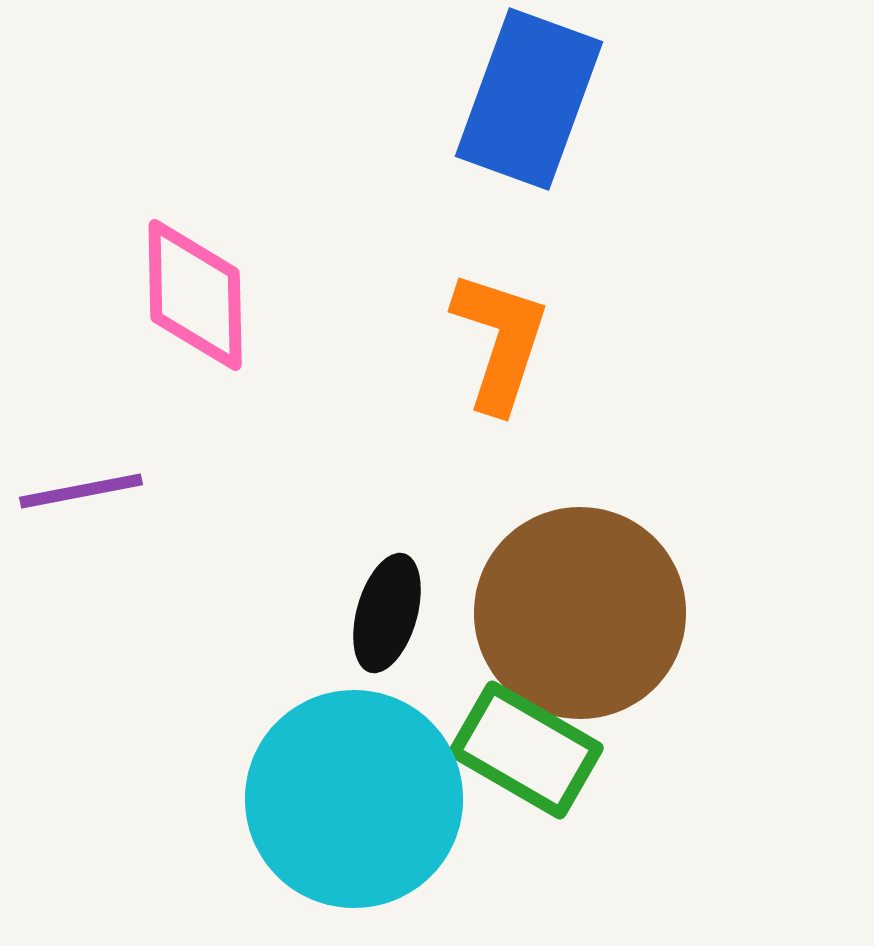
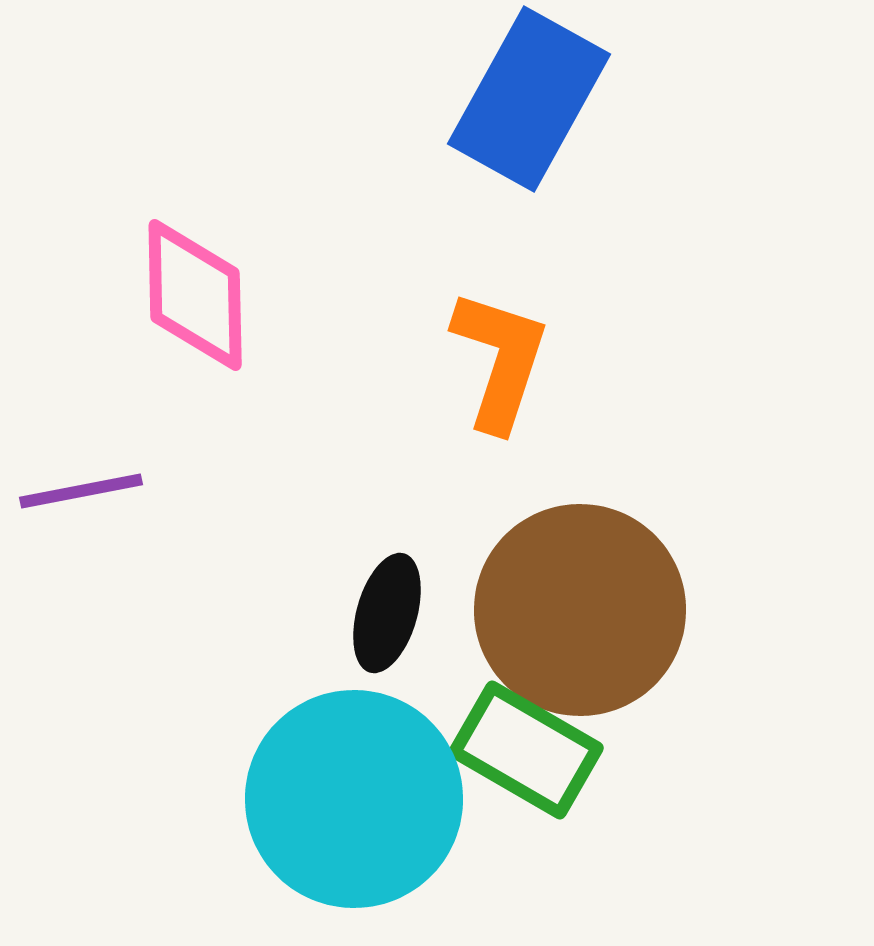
blue rectangle: rotated 9 degrees clockwise
orange L-shape: moved 19 px down
brown circle: moved 3 px up
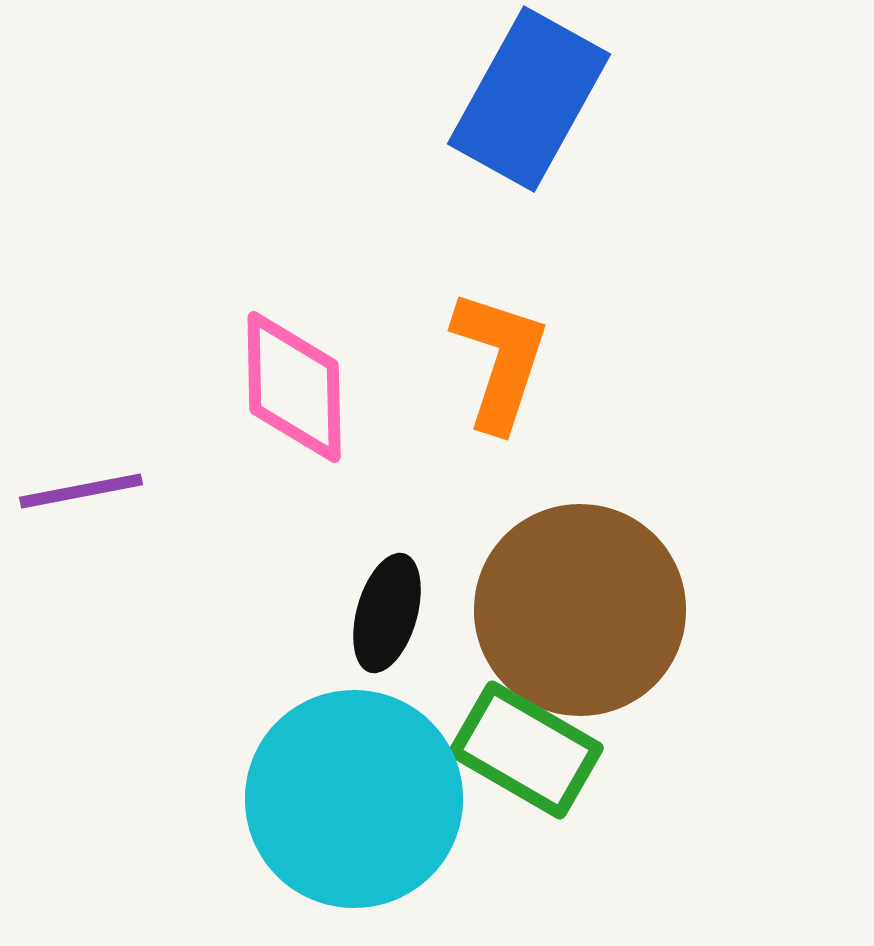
pink diamond: moved 99 px right, 92 px down
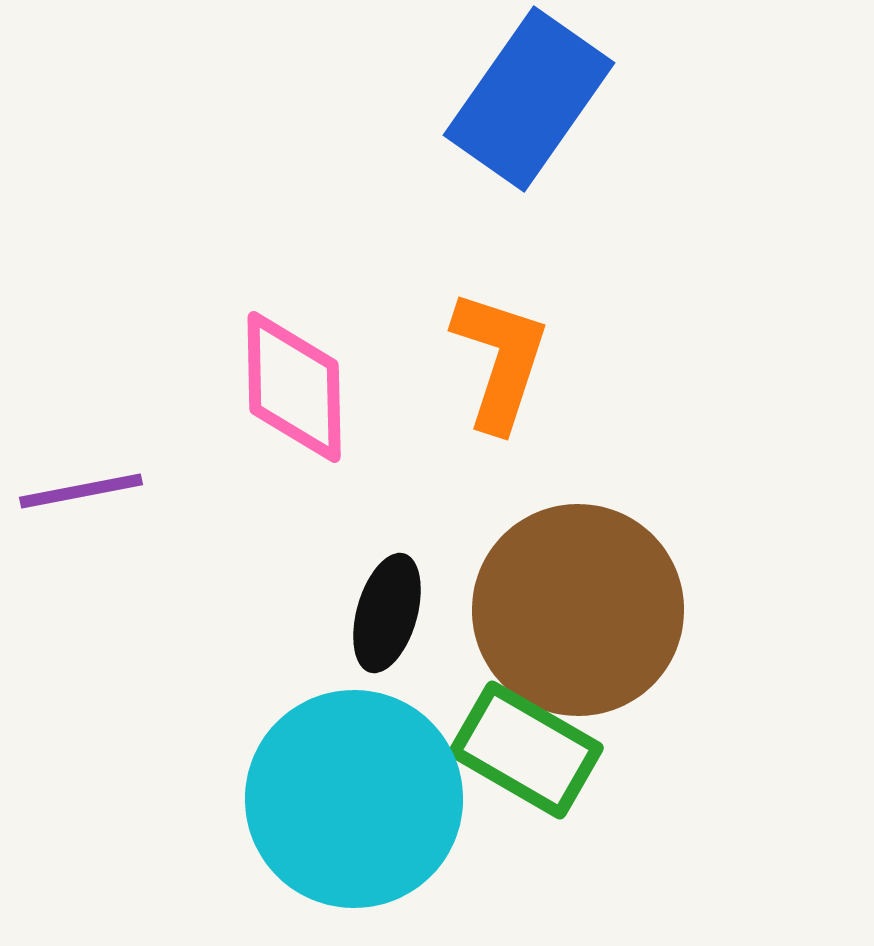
blue rectangle: rotated 6 degrees clockwise
brown circle: moved 2 px left
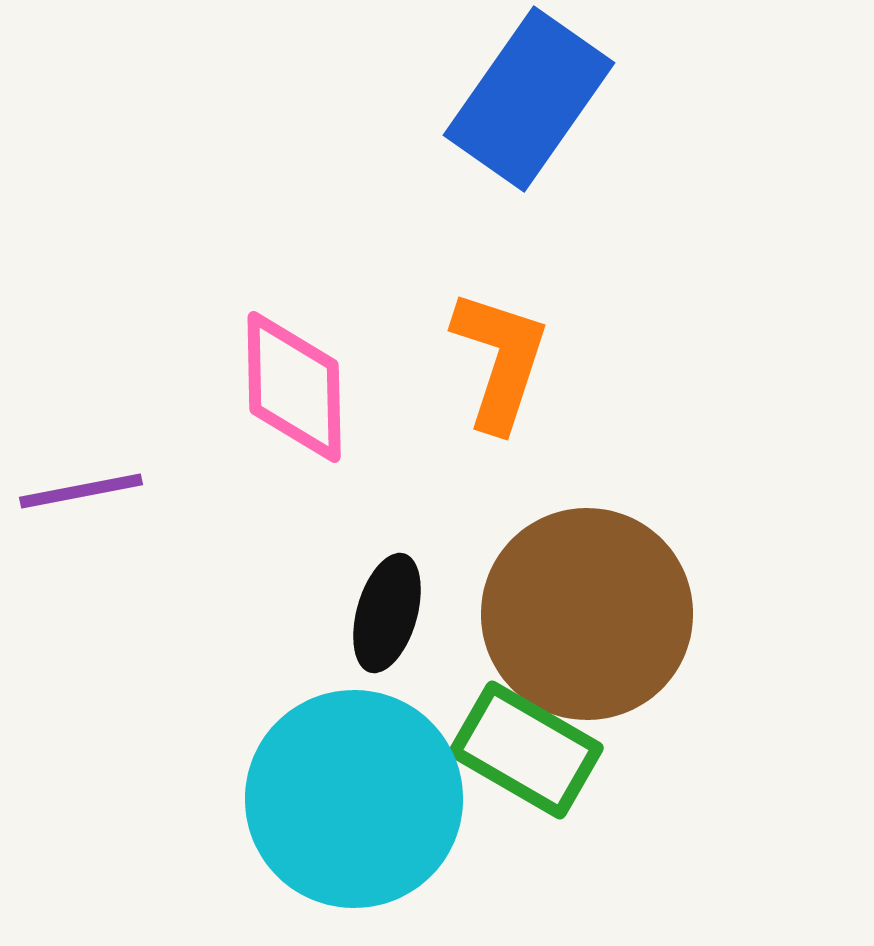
brown circle: moved 9 px right, 4 px down
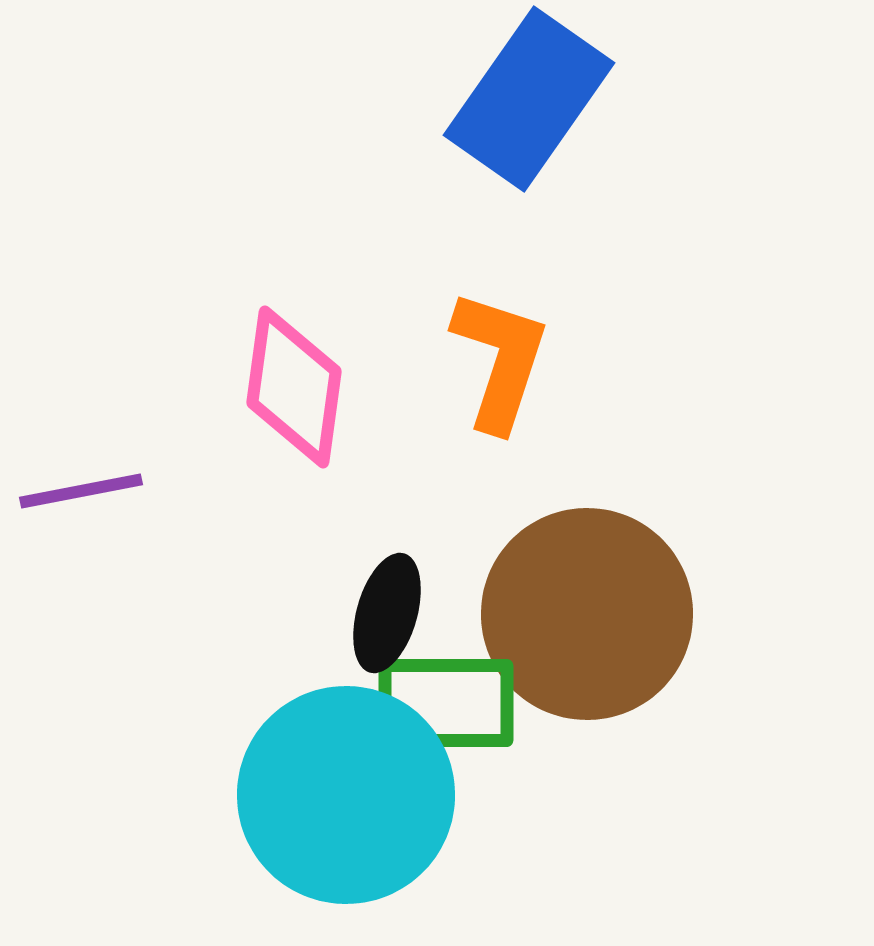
pink diamond: rotated 9 degrees clockwise
green rectangle: moved 80 px left, 47 px up; rotated 30 degrees counterclockwise
cyan circle: moved 8 px left, 4 px up
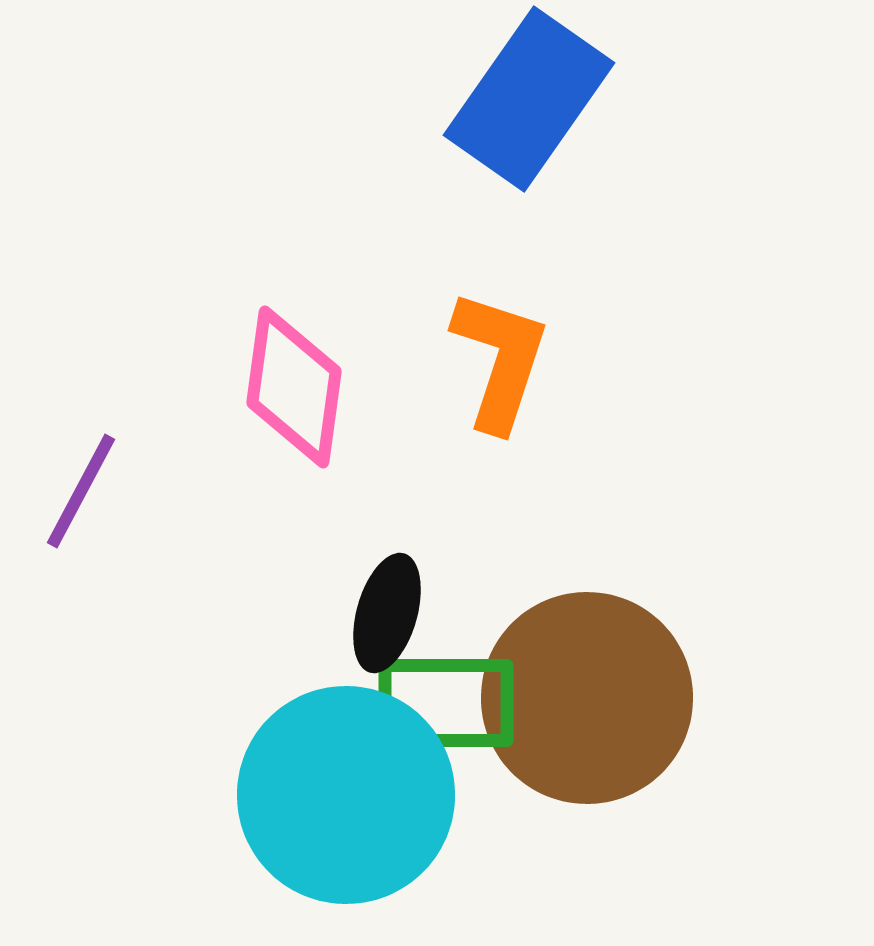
purple line: rotated 51 degrees counterclockwise
brown circle: moved 84 px down
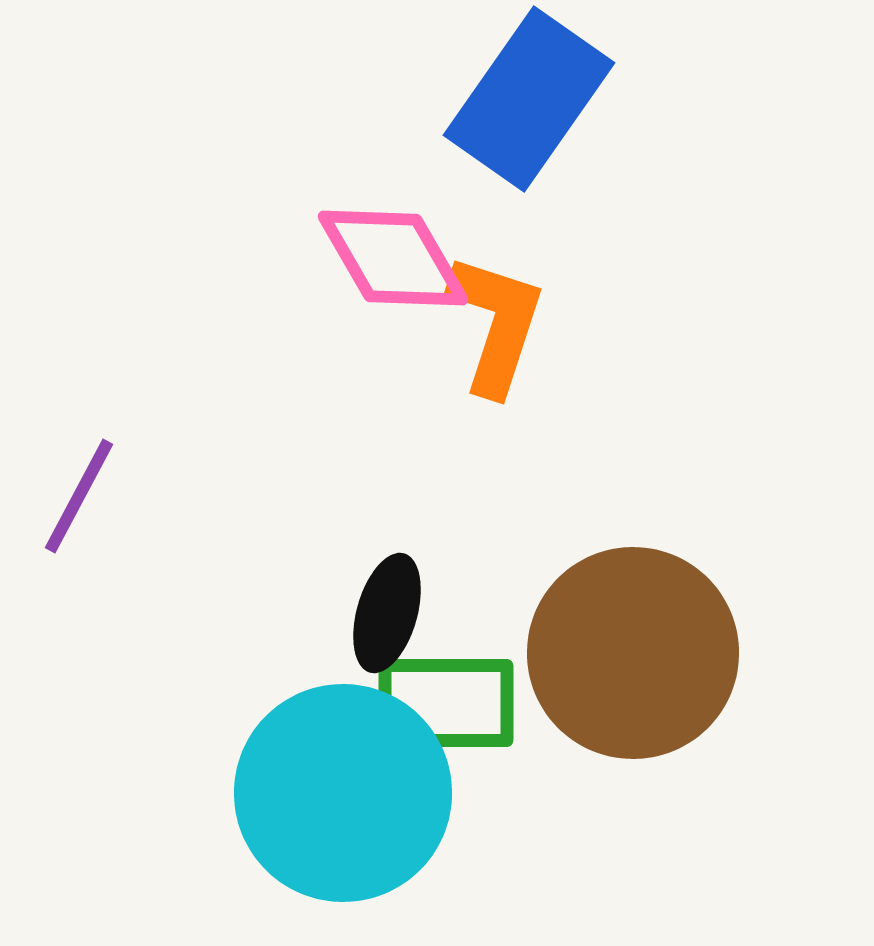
orange L-shape: moved 4 px left, 36 px up
pink diamond: moved 99 px right, 129 px up; rotated 38 degrees counterclockwise
purple line: moved 2 px left, 5 px down
brown circle: moved 46 px right, 45 px up
cyan circle: moved 3 px left, 2 px up
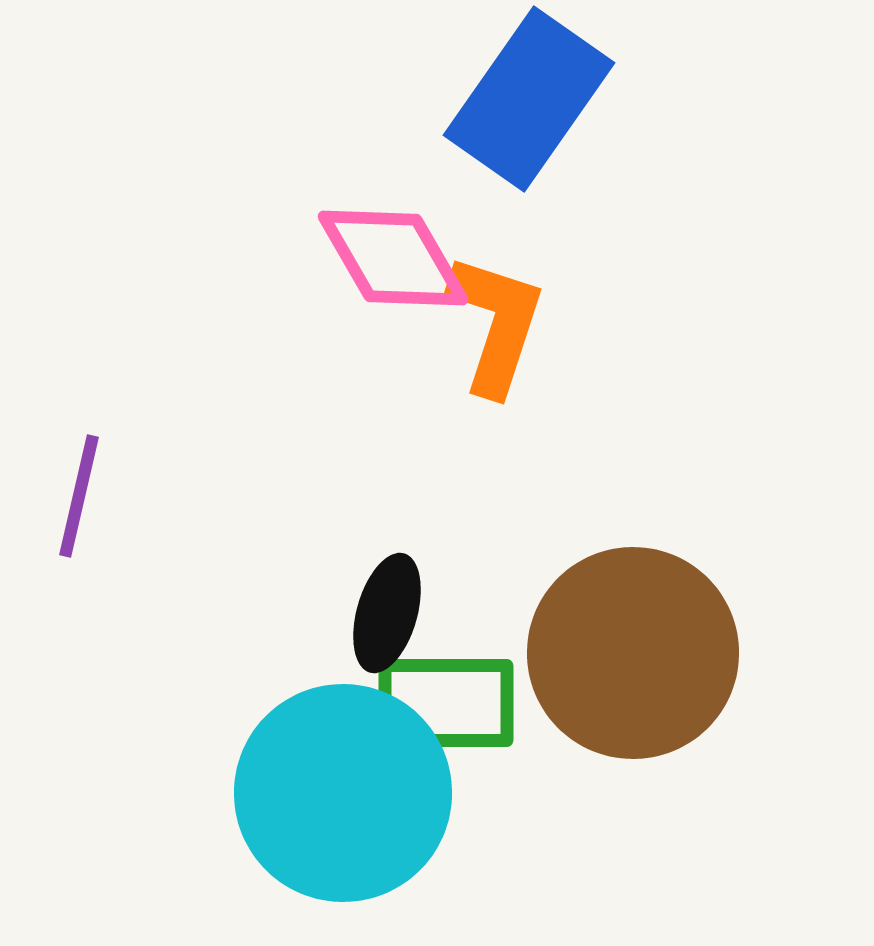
purple line: rotated 15 degrees counterclockwise
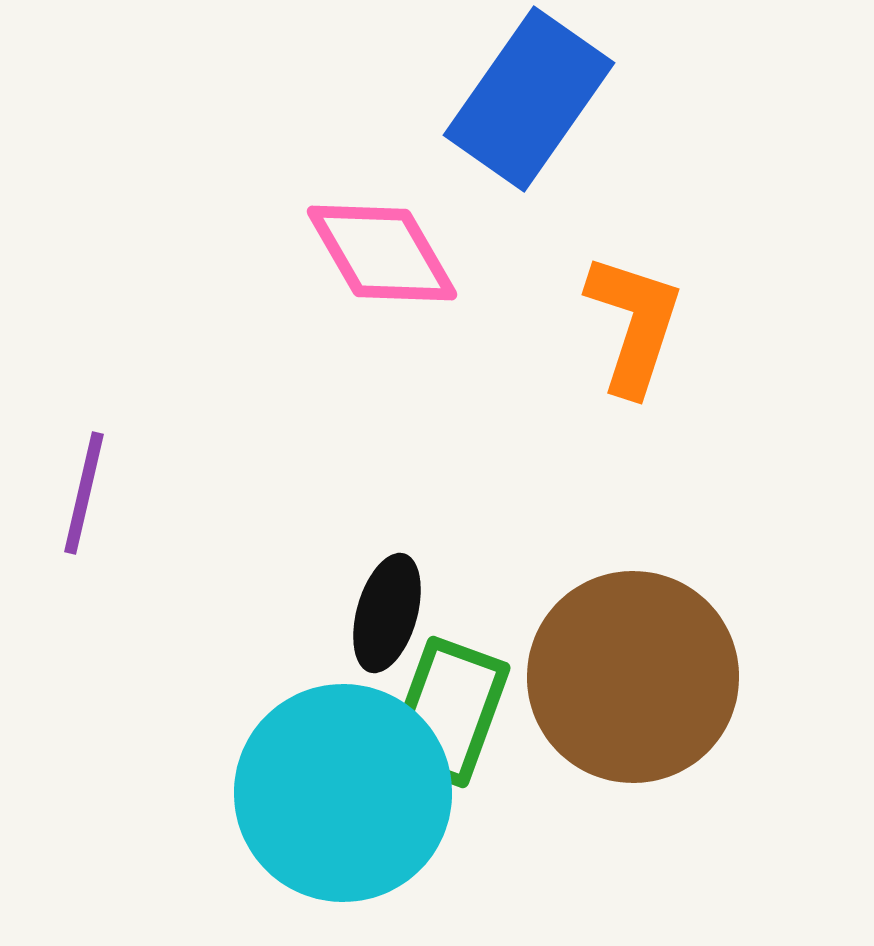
pink diamond: moved 11 px left, 5 px up
orange L-shape: moved 138 px right
purple line: moved 5 px right, 3 px up
brown circle: moved 24 px down
green rectangle: moved 2 px right, 9 px down; rotated 70 degrees counterclockwise
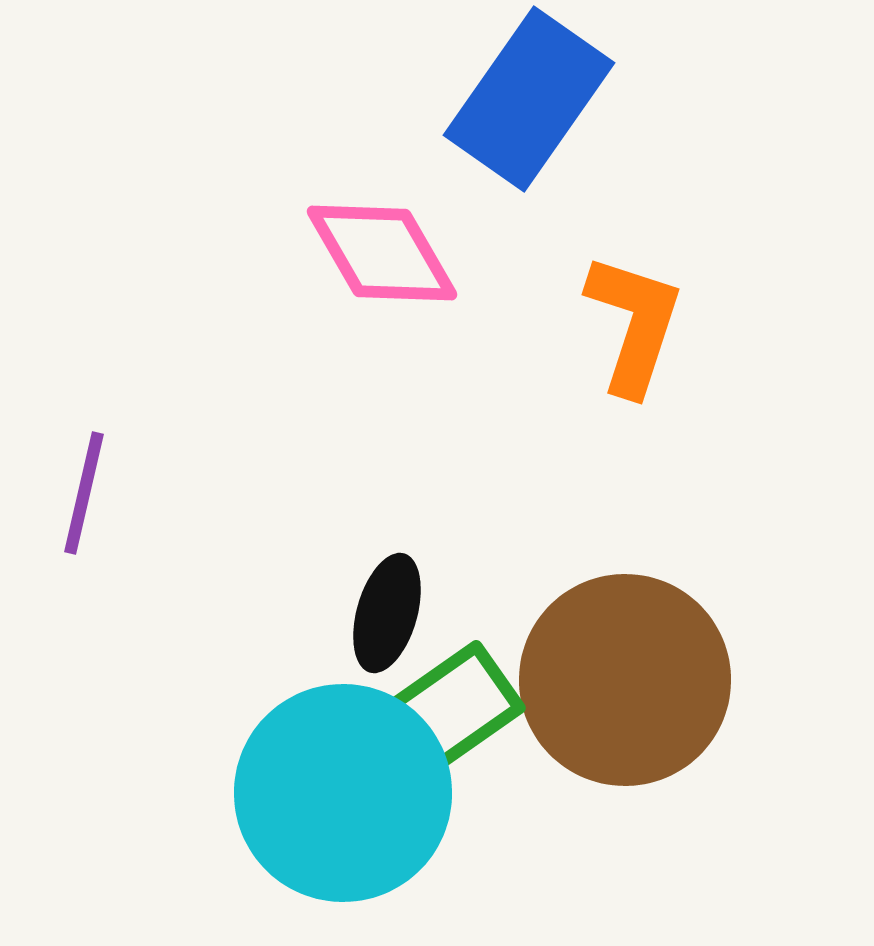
brown circle: moved 8 px left, 3 px down
green rectangle: rotated 35 degrees clockwise
